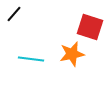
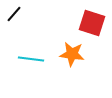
red square: moved 2 px right, 4 px up
orange star: rotated 20 degrees clockwise
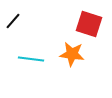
black line: moved 1 px left, 7 px down
red square: moved 3 px left, 1 px down
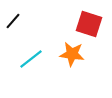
cyan line: rotated 45 degrees counterclockwise
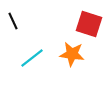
black line: rotated 66 degrees counterclockwise
cyan line: moved 1 px right, 1 px up
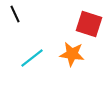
black line: moved 2 px right, 7 px up
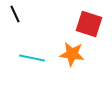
cyan line: rotated 50 degrees clockwise
